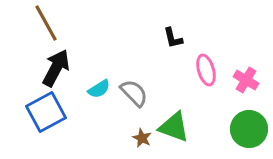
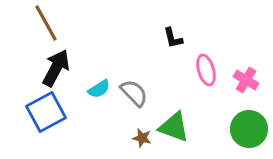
brown star: rotated 12 degrees counterclockwise
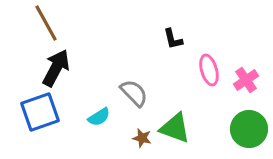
black L-shape: moved 1 px down
pink ellipse: moved 3 px right
pink cross: rotated 25 degrees clockwise
cyan semicircle: moved 28 px down
blue square: moved 6 px left; rotated 9 degrees clockwise
green triangle: moved 1 px right, 1 px down
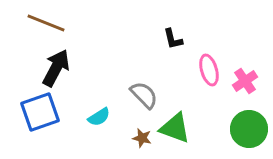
brown line: rotated 39 degrees counterclockwise
pink cross: moved 1 px left, 1 px down
gray semicircle: moved 10 px right, 2 px down
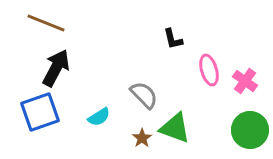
pink cross: rotated 20 degrees counterclockwise
green circle: moved 1 px right, 1 px down
brown star: rotated 24 degrees clockwise
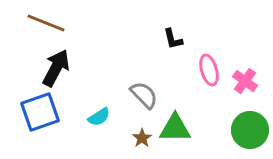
green triangle: rotated 20 degrees counterclockwise
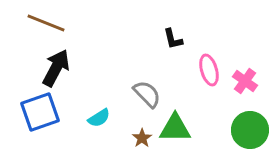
gray semicircle: moved 3 px right, 1 px up
cyan semicircle: moved 1 px down
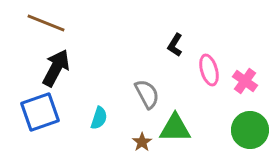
black L-shape: moved 2 px right, 6 px down; rotated 45 degrees clockwise
gray semicircle: rotated 16 degrees clockwise
cyan semicircle: rotated 40 degrees counterclockwise
brown star: moved 4 px down
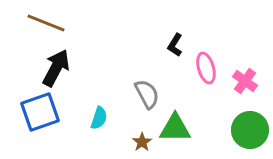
pink ellipse: moved 3 px left, 2 px up
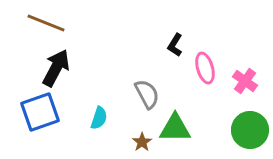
pink ellipse: moved 1 px left
